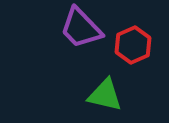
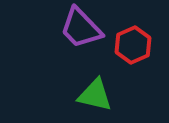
green triangle: moved 10 px left
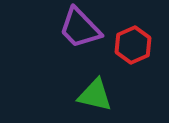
purple trapezoid: moved 1 px left
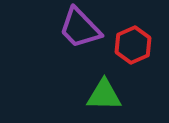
green triangle: moved 9 px right; rotated 12 degrees counterclockwise
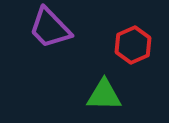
purple trapezoid: moved 30 px left
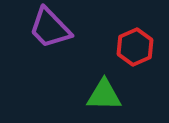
red hexagon: moved 2 px right, 2 px down
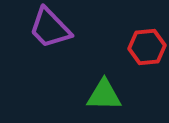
red hexagon: moved 12 px right; rotated 18 degrees clockwise
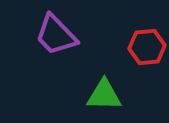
purple trapezoid: moved 6 px right, 7 px down
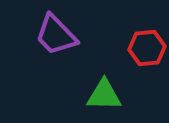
red hexagon: moved 1 px down
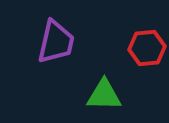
purple trapezoid: moved 7 px down; rotated 123 degrees counterclockwise
